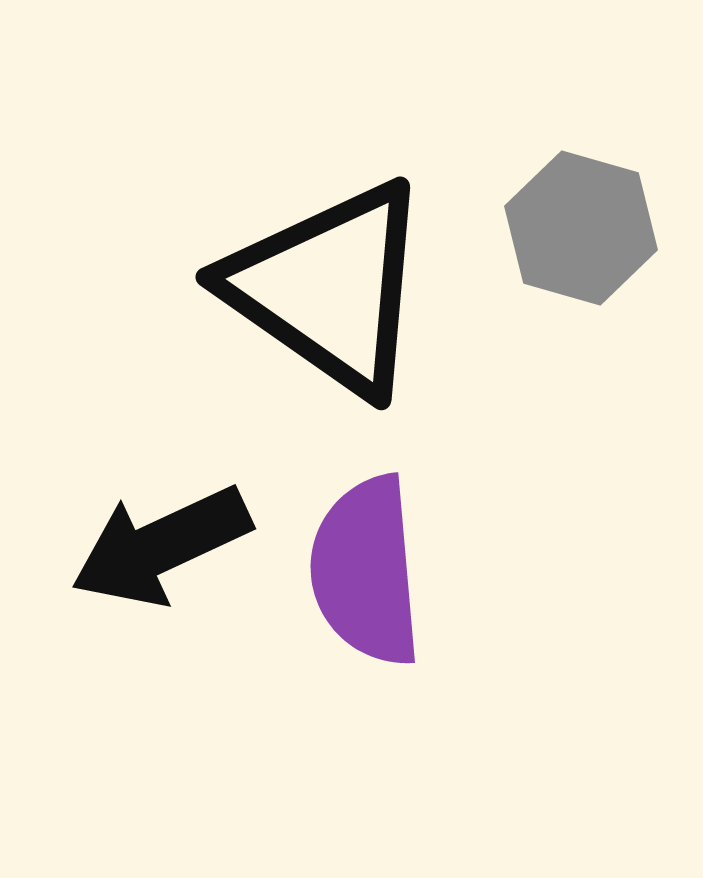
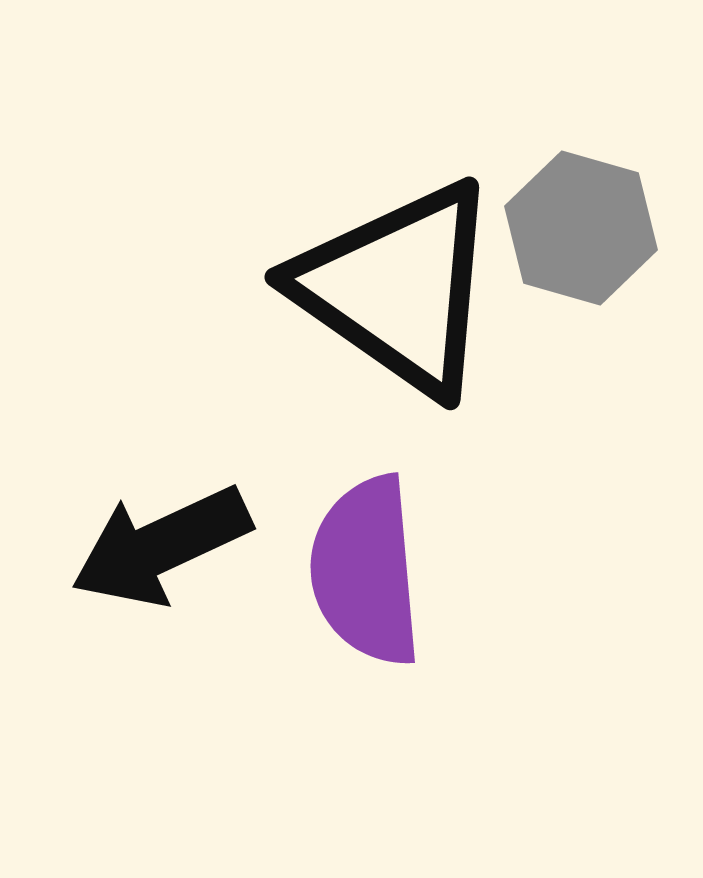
black triangle: moved 69 px right
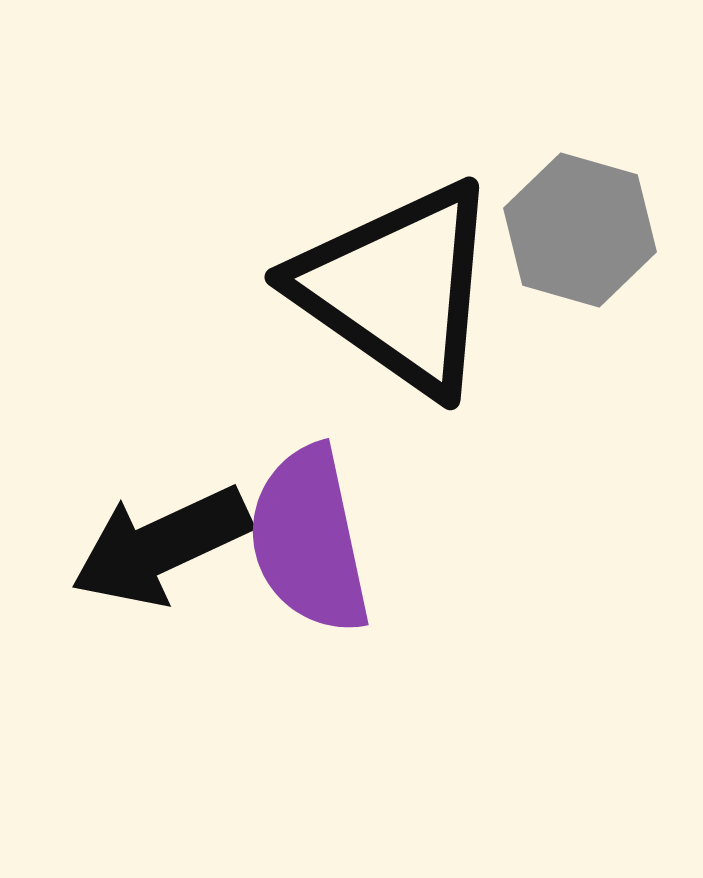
gray hexagon: moved 1 px left, 2 px down
purple semicircle: moved 57 px left, 31 px up; rotated 7 degrees counterclockwise
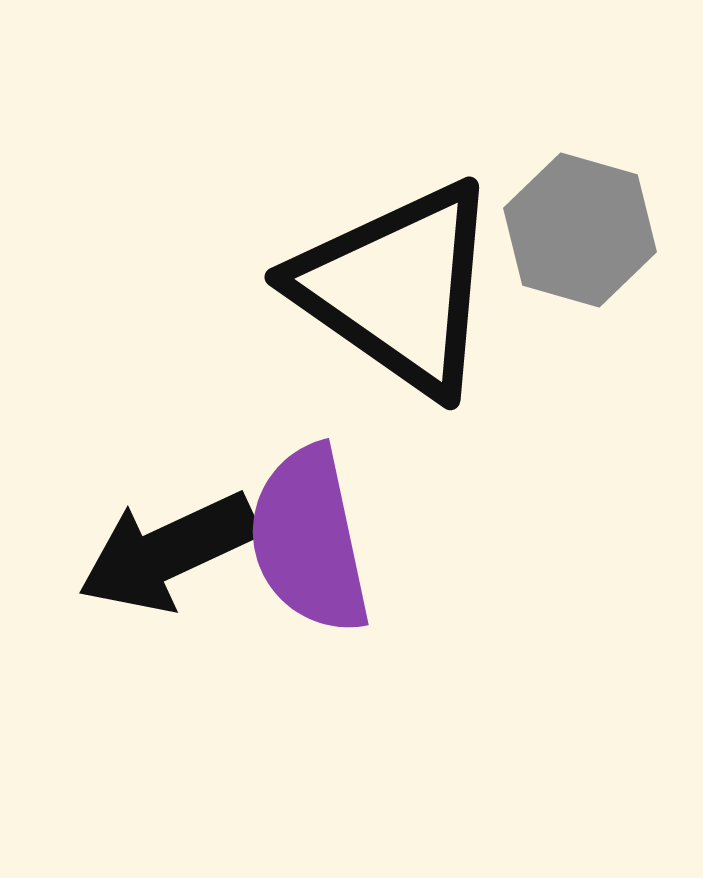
black arrow: moved 7 px right, 6 px down
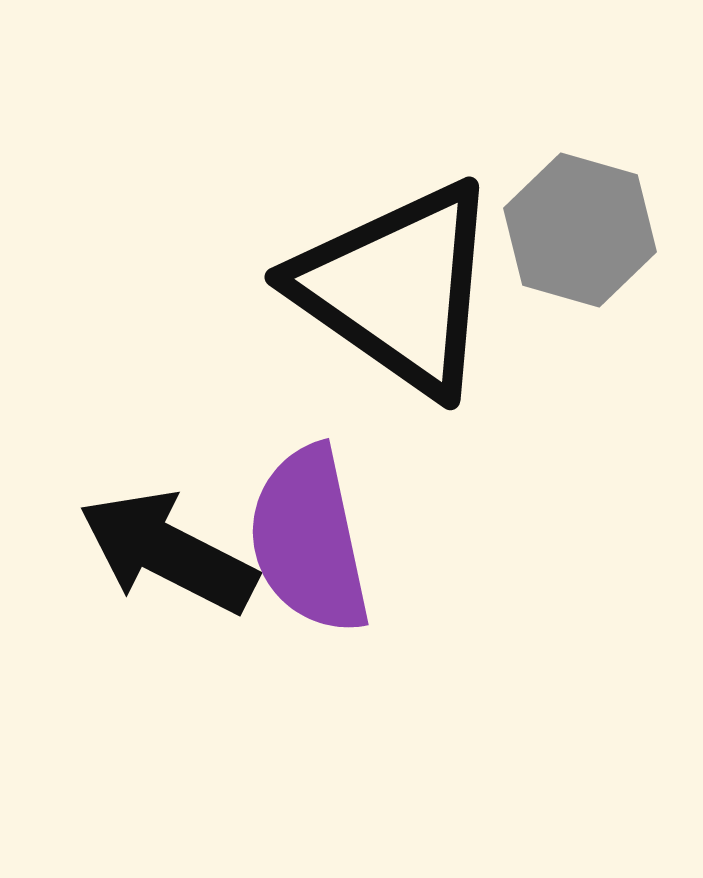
black arrow: rotated 52 degrees clockwise
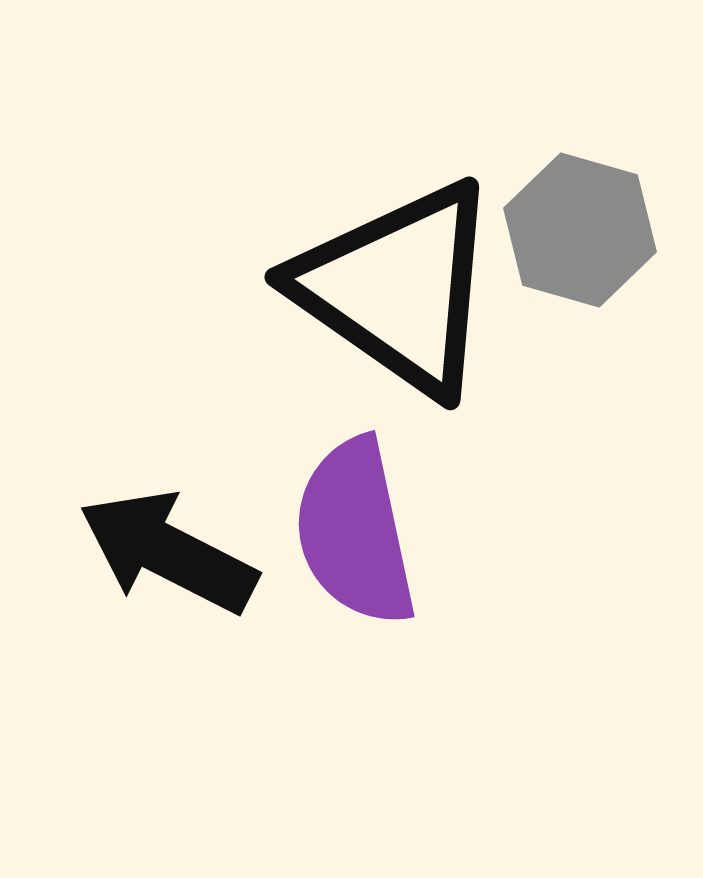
purple semicircle: moved 46 px right, 8 px up
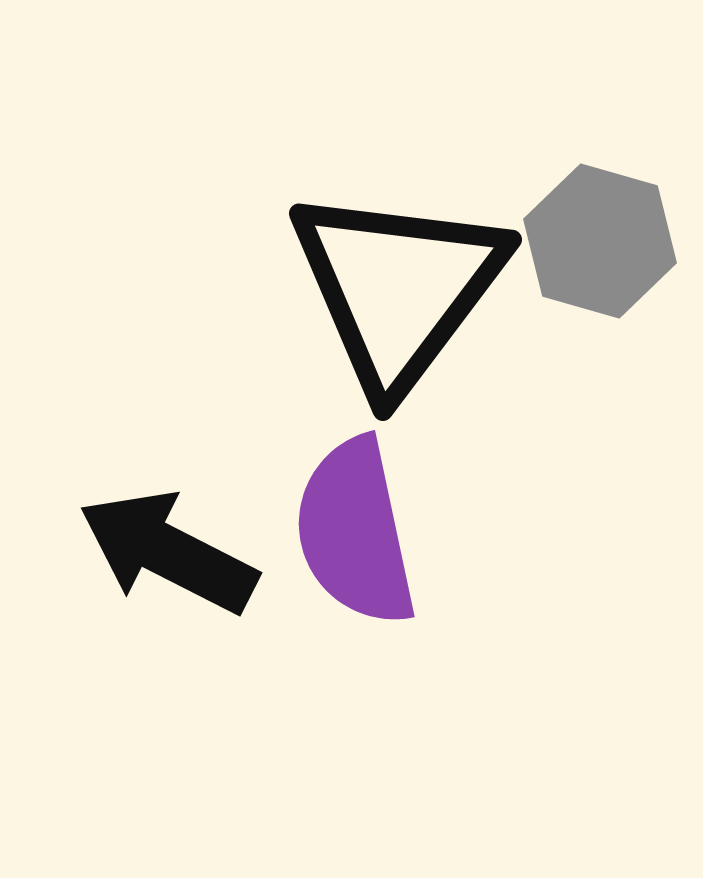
gray hexagon: moved 20 px right, 11 px down
black triangle: rotated 32 degrees clockwise
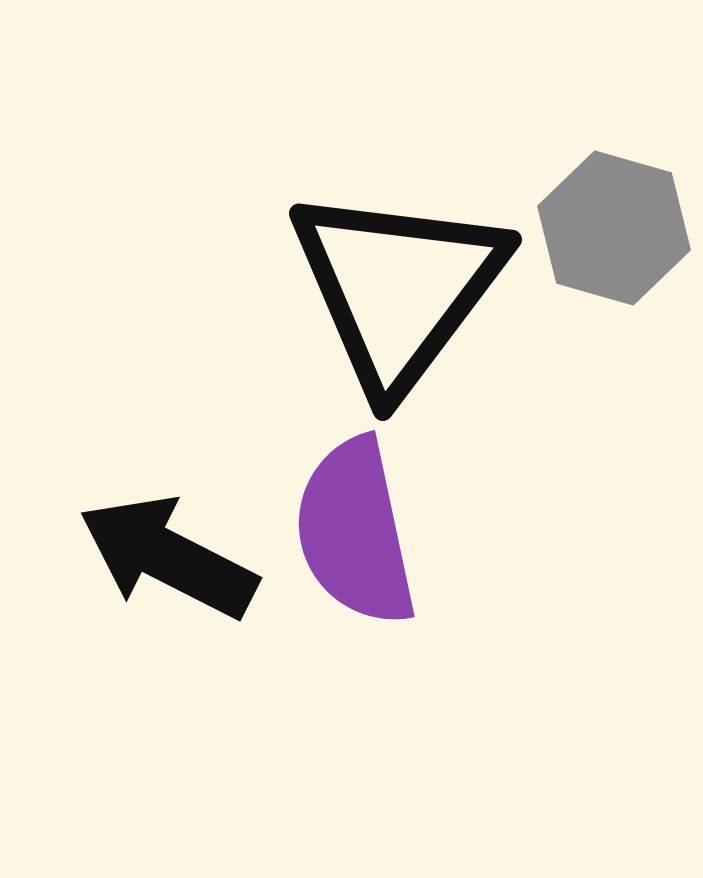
gray hexagon: moved 14 px right, 13 px up
black arrow: moved 5 px down
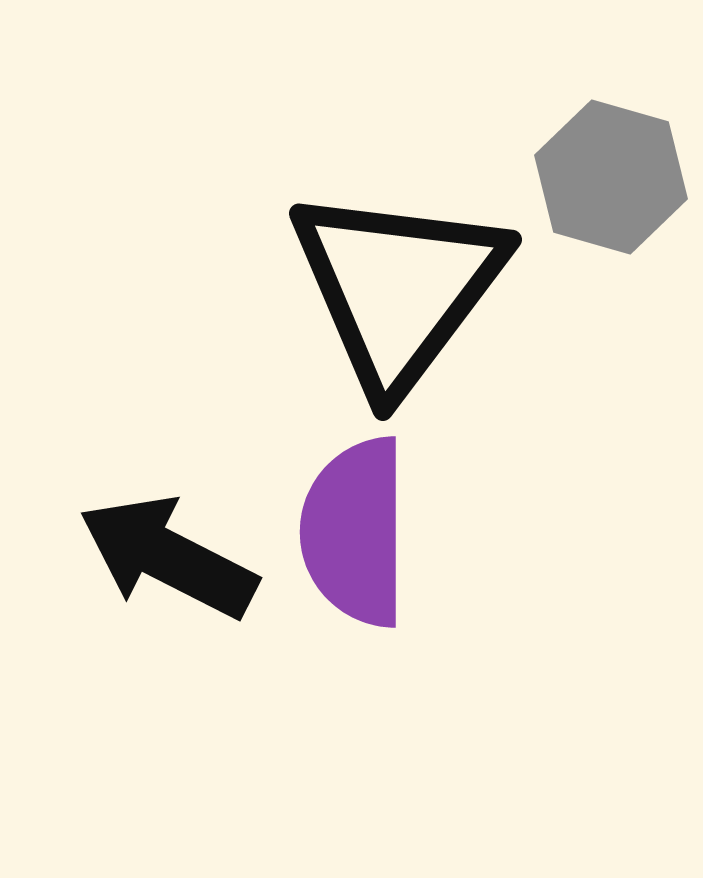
gray hexagon: moved 3 px left, 51 px up
purple semicircle: rotated 12 degrees clockwise
